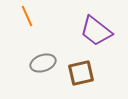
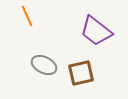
gray ellipse: moved 1 px right, 2 px down; rotated 45 degrees clockwise
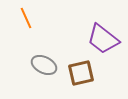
orange line: moved 1 px left, 2 px down
purple trapezoid: moved 7 px right, 8 px down
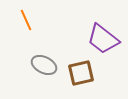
orange line: moved 2 px down
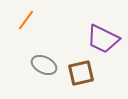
orange line: rotated 60 degrees clockwise
purple trapezoid: rotated 12 degrees counterclockwise
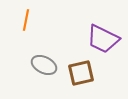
orange line: rotated 25 degrees counterclockwise
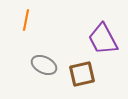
purple trapezoid: rotated 36 degrees clockwise
brown square: moved 1 px right, 1 px down
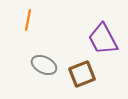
orange line: moved 2 px right
brown square: rotated 8 degrees counterclockwise
